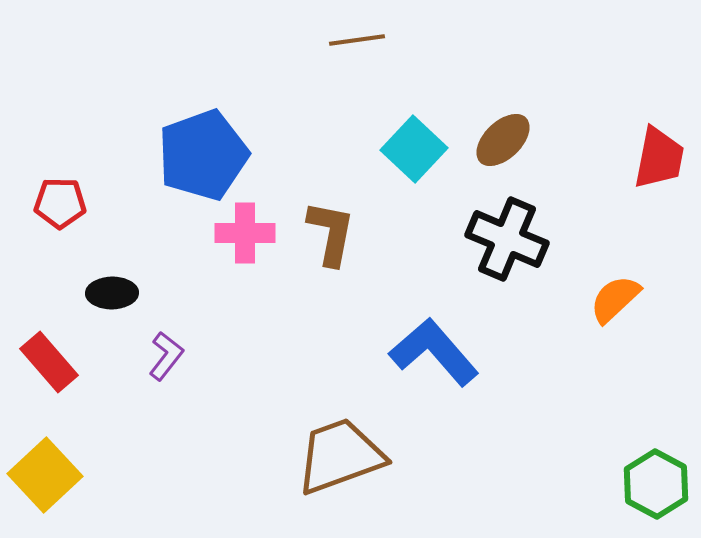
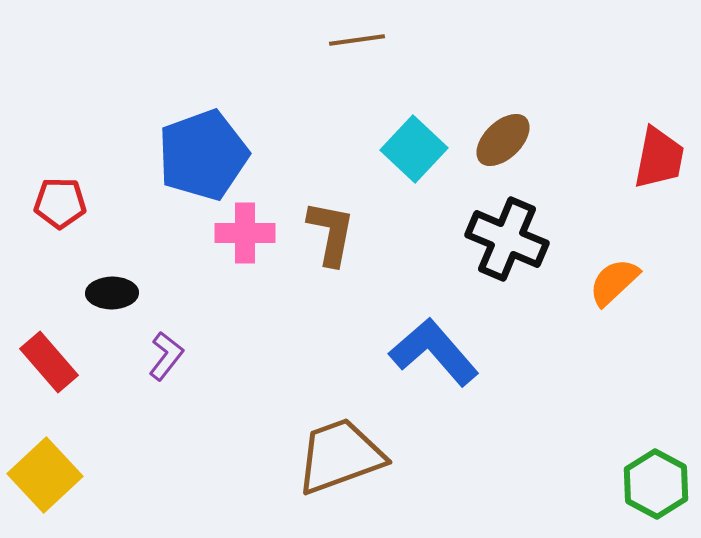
orange semicircle: moved 1 px left, 17 px up
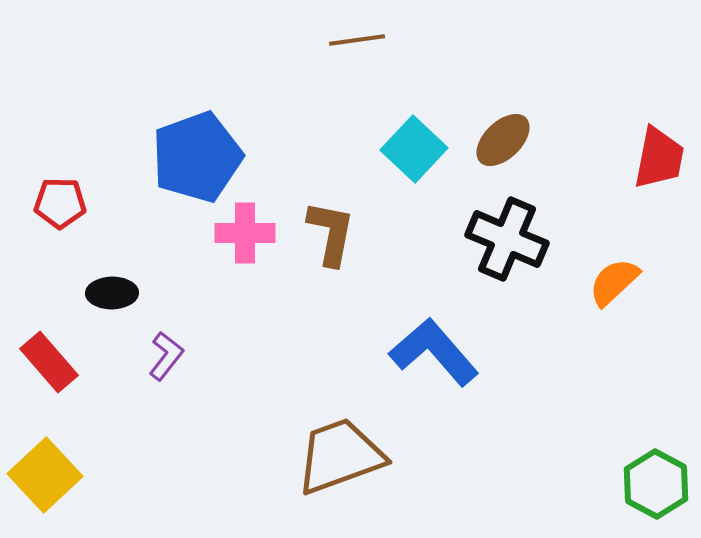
blue pentagon: moved 6 px left, 2 px down
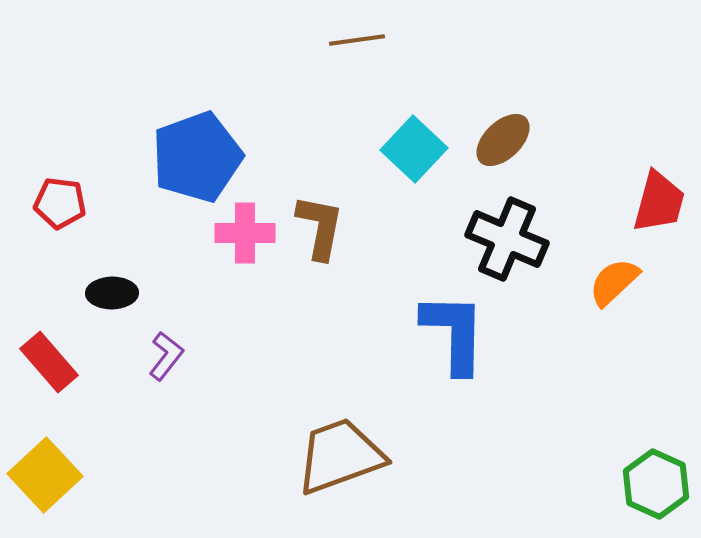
red trapezoid: moved 44 px down; rotated 4 degrees clockwise
red pentagon: rotated 6 degrees clockwise
brown L-shape: moved 11 px left, 6 px up
blue L-shape: moved 20 px right, 19 px up; rotated 42 degrees clockwise
green hexagon: rotated 4 degrees counterclockwise
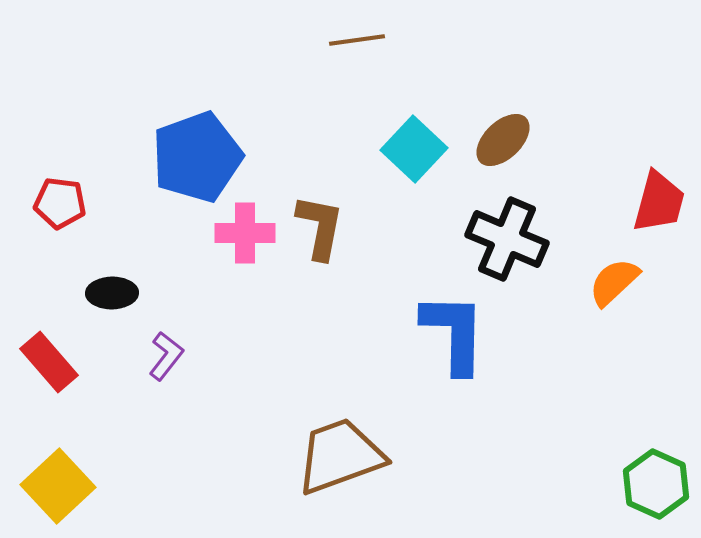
yellow square: moved 13 px right, 11 px down
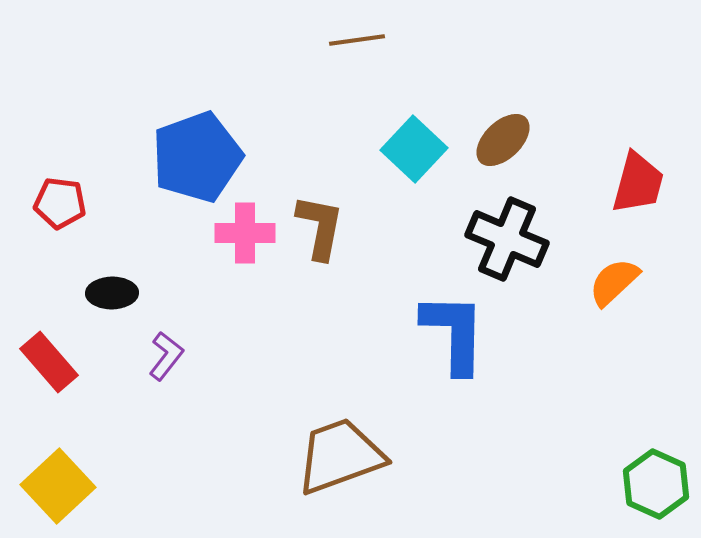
red trapezoid: moved 21 px left, 19 px up
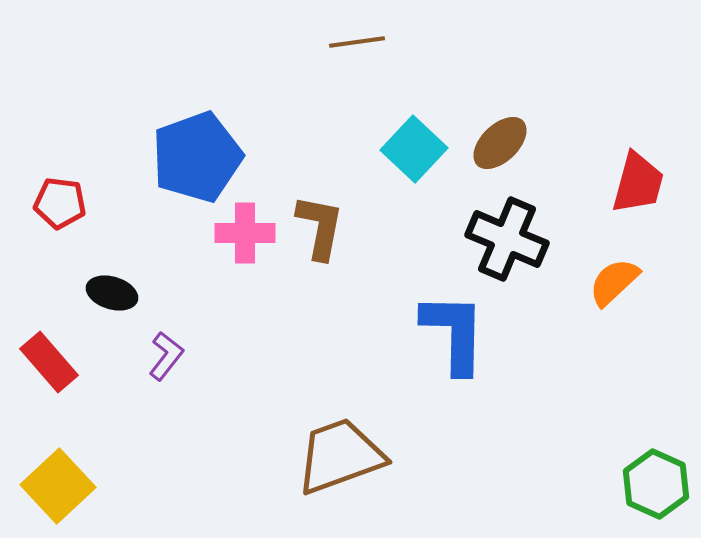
brown line: moved 2 px down
brown ellipse: moved 3 px left, 3 px down
black ellipse: rotated 18 degrees clockwise
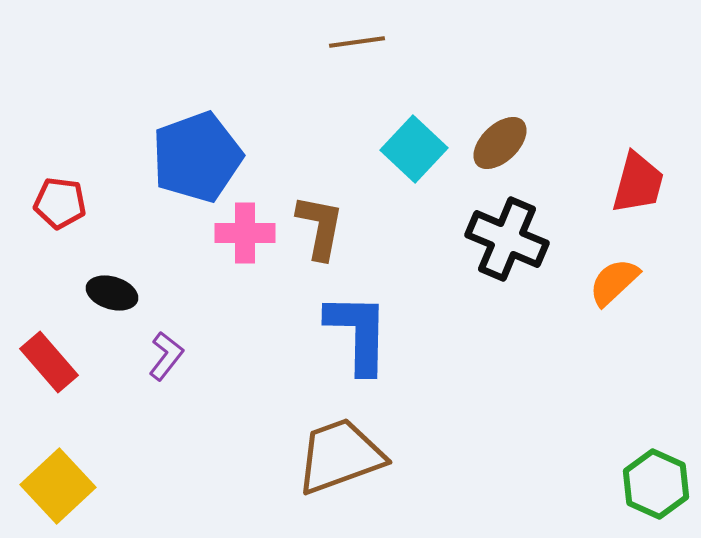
blue L-shape: moved 96 px left
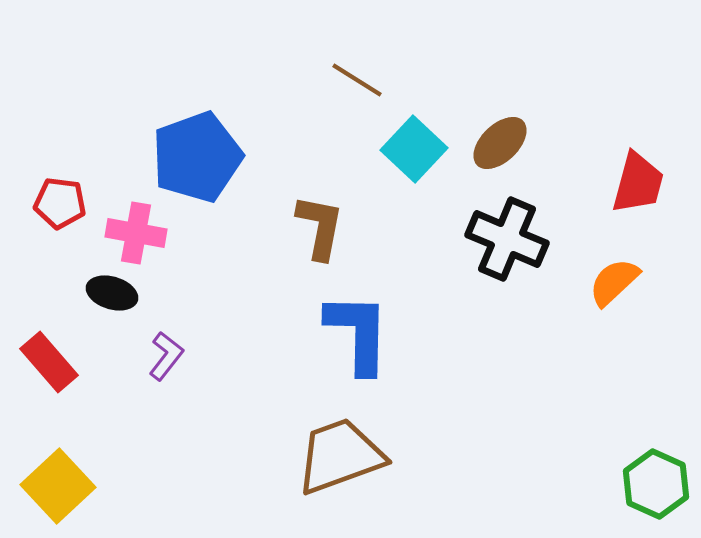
brown line: moved 38 px down; rotated 40 degrees clockwise
pink cross: moved 109 px left; rotated 10 degrees clockwise
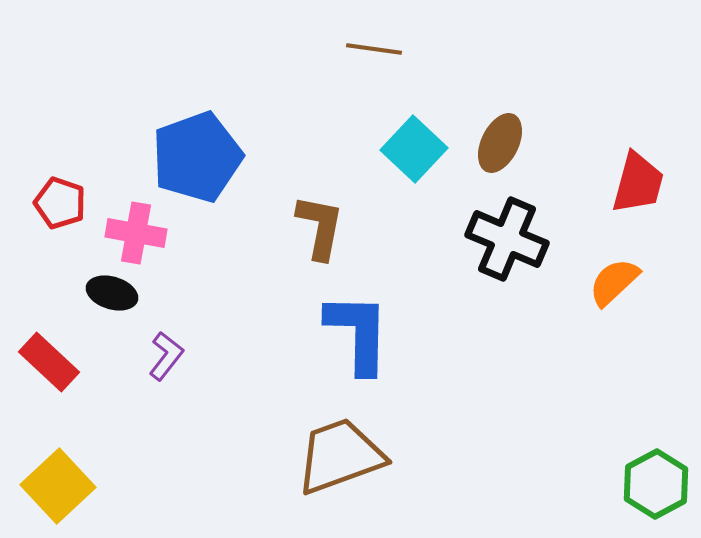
brown line: moved 17 px right, 31 px up; rotated 24 degrees counterclockwise
brown ellipse: rotated 20 degrees counterclockwise
red pentagon: rotated 12 degrees clockwise
red rectangle: rotated 6 degrees counterclockwise
green hexagon: rotated 8 degrees clockwise
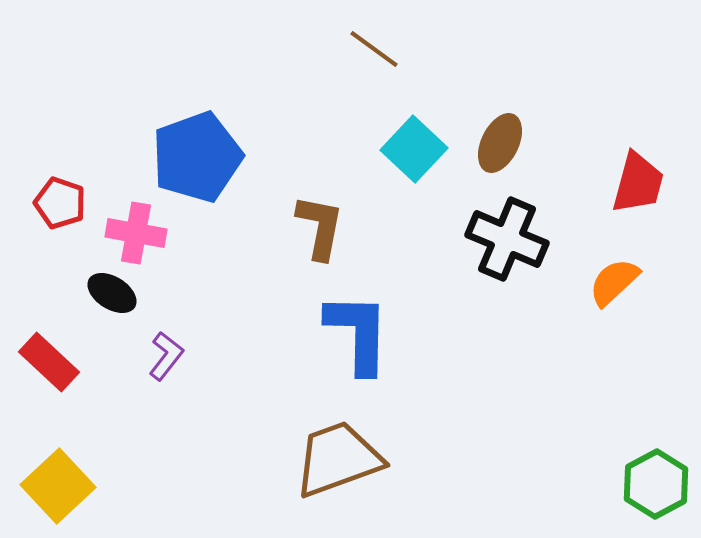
brown line: rotated 28 degrees clockwise
black ellipse: rotated 15 degrees clockwise
brown trapezoid: moved 2 px left, 3 px down
